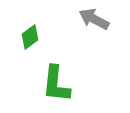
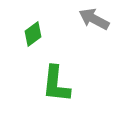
green diamond: moved 3 px right, 3 px up
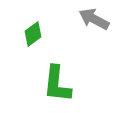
green L-shape: moved 1 px right
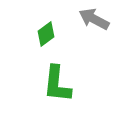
green diamond: moved 13 px right
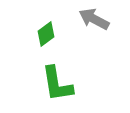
green L-shape: rotated 15 degrees counterclockwise
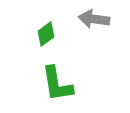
gray arrow: rotated 20 degrees counterclockwise
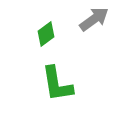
gray arrow: rotated 136 degrees clockwise
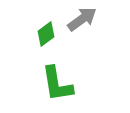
gray arrow: moved 12 px left
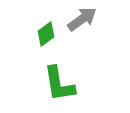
green L-shape: moved 2 px right
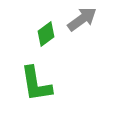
green L-shape: moved 23 px left
